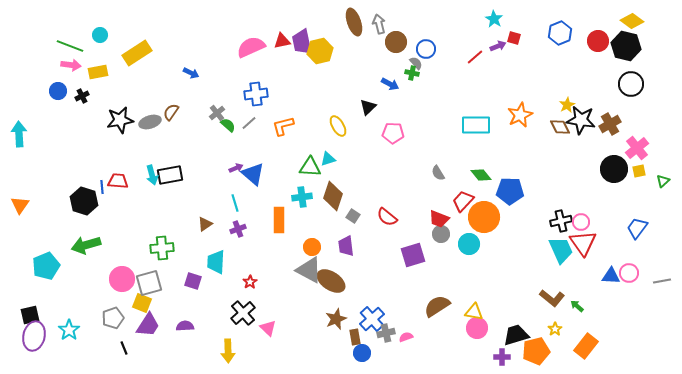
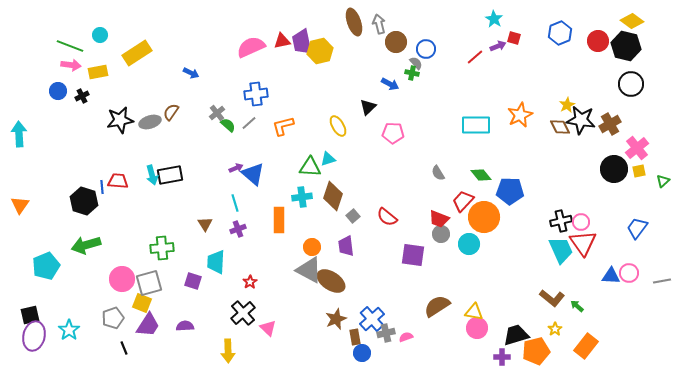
gray square at (353, 216): rotated 16 degrees clockwise
brown triangle at (205, 224): rotated 28 degrees counterclockwise
purple square at (413, 255): rotated 25 degrees clockwise
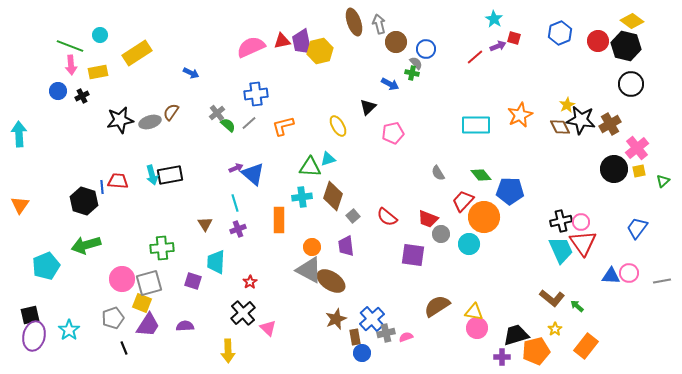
pink arrow at (71, 65): rotated 78 degrees clockwise
pink pentagon at (393, 133): rotated 15 degrees counterclockwise
red trapezoid at (439, 219): moved 11 px left
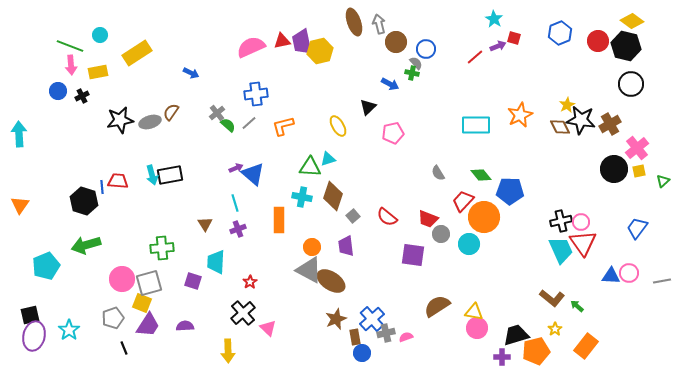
cyan cross at (302, 197): rotated 18 degrees clockwise
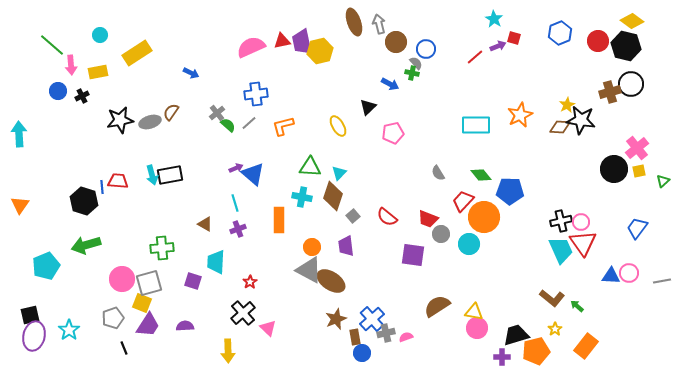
green line at (70, 46): moved 18 px left, 1 px up; rotated 20 degrees clockwise
brown cross at (610, 124): moved 32 px up; rotated 15 degrees clockwise
brown diamond at (560, 127): rotated 60 degrees counterclockwise
cyan triangle at (328, 159): moved 11 px right, 14 px down; rotated 28 degrees counterclockwise
brown triangle at (205, 224): rotated 28 degrees counterclockwise
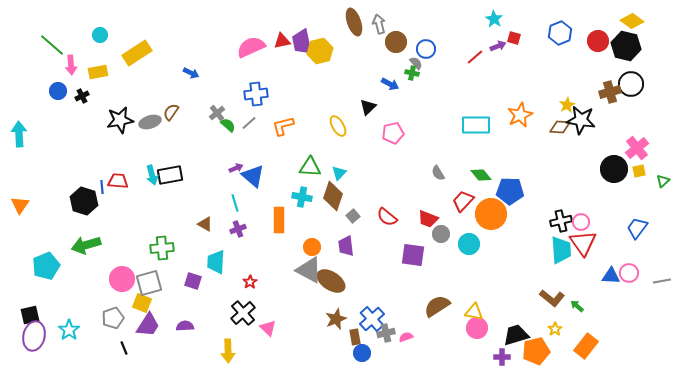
blue triangle at (253, 174): moved 2 px down
orange circle at (484, 217): moved 7 px right, 3 px up
cyan trapezoid at (561, 250): rotated 20 degrees clockwise
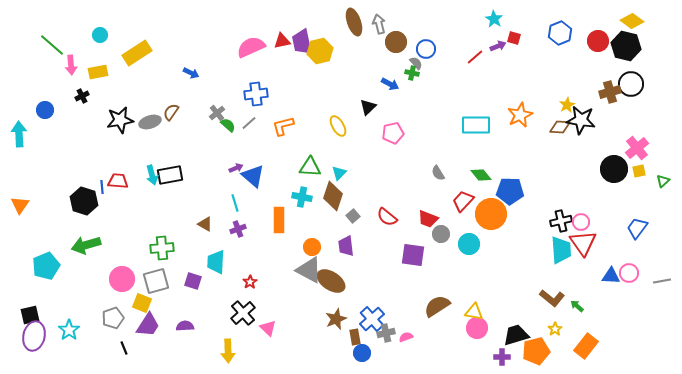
blue circle at (58, 91): moved 13 px left, 19 px down
gray square at (149, 283): moved 7 px right, 2 px up
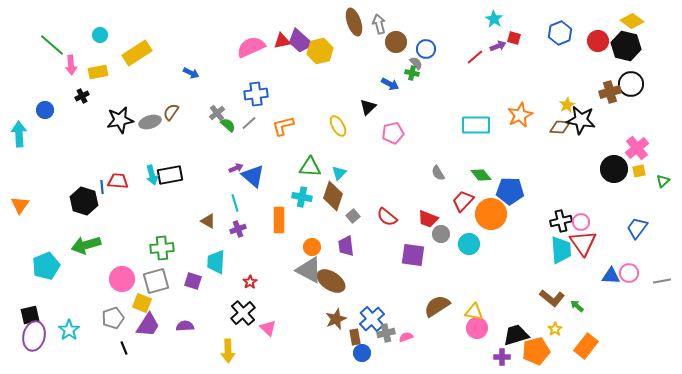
purple trapezoid at (302, 42): moved 2 px left, 1 px up; rotated 36 degrees counterclockwise
brown triangle at (205, 224): moved 3 px right, 3 px up
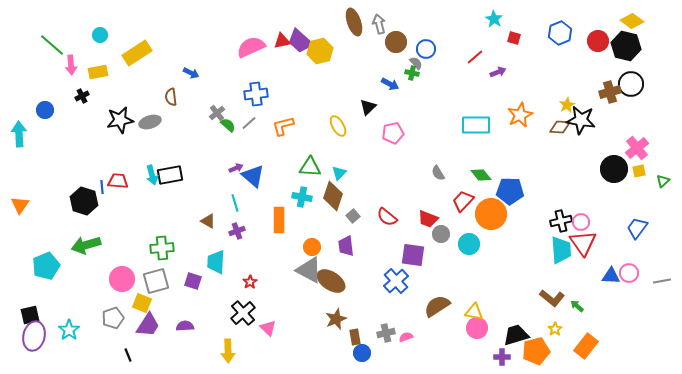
purple arrow at (498, 46): moved 26 px down
brown semicircle at (171, 112): moved 15 px up; rotated 42 degrees counterclockwise
purple cross at (238, 229): moved 1 px left, 2 px down
blue cross at (372, 319): moved 24 px right, 38 px up
black line at (124, 348): moved 4 px right, 7 px down
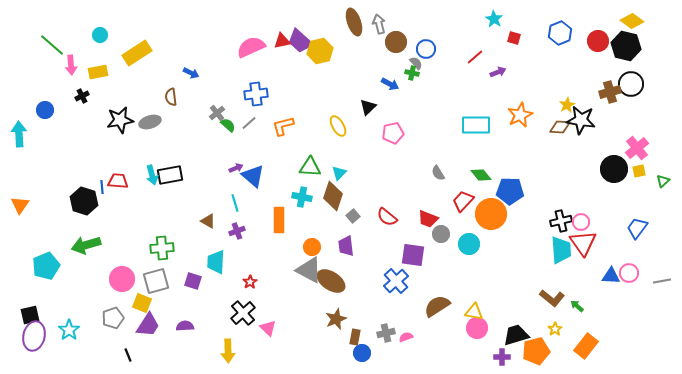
brown rectangle at (355, 337): rotated 21 degrees clockwise
